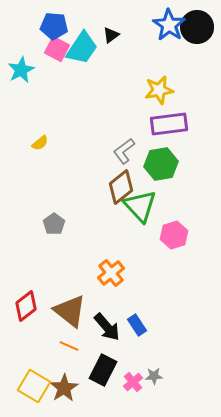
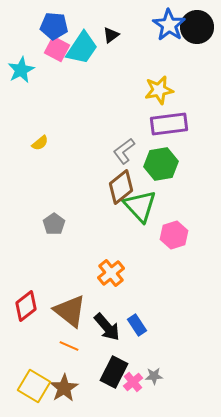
black rectangle: moved 11 px right, 2 px down
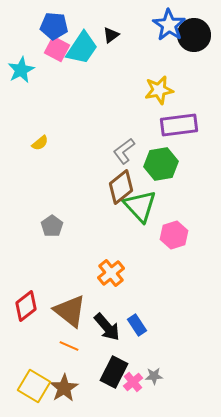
black circle: moved 3 px left, 8 px down
purple rectangle: moved 10 px right, 1 px down
gray pentagon: moved 2 px left, 2 px down
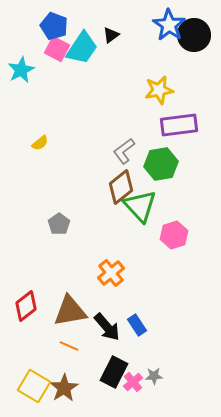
blue pentagon: rotated 16 degrees clockwise
gray pentagon: moved 7 px right, 2 px up
brown triangle: rotated 48 degrees counterclockwise
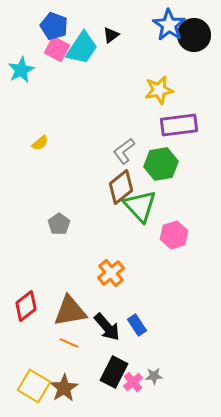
orange line: moved 3 px up
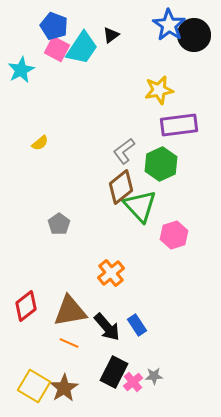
green hexagon: rotated 16 degrees counterclockwise
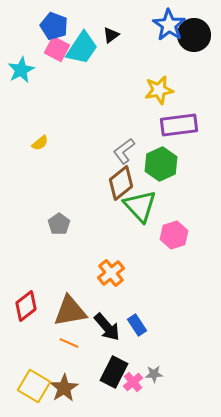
brown diamond: moved 4 px up
gray star: moved 2 px up
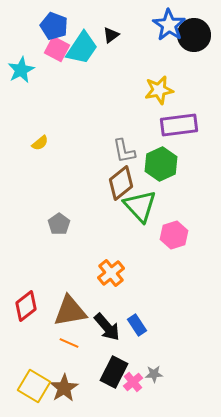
gray L-shape: rotated 64 degrees counterclockwise
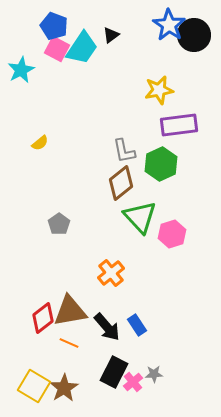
green triangle: moved 11 px down
pink hexagon: moved 2 px left, 1 px up
red diamond: moved 17 px right, 12 px down
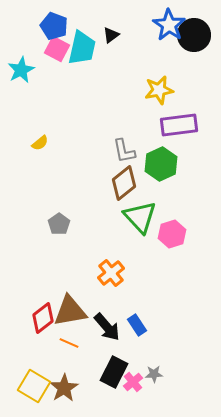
cyan trapezoid: rotated 21 degrees counterclockwise
brown diamond: moved 3 px right
